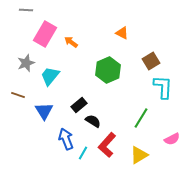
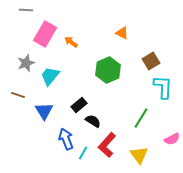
yellow triangle: rotated 36 degrees counterclockwise
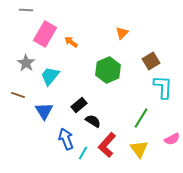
orange triangle: rotated 48 degrees clockwise
gray star: rotated 18 degrees counterclockwise
yellow triangle: moved 6 px up
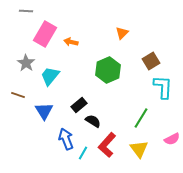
gray line: moved 1 px down
orange arrow: rotated 24 degrees counterclockwise
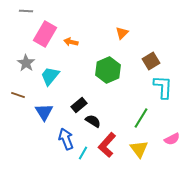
blue triangle: moved 1 px down
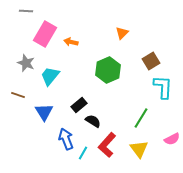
gray star: rotated 12 degrees counterclockwise
